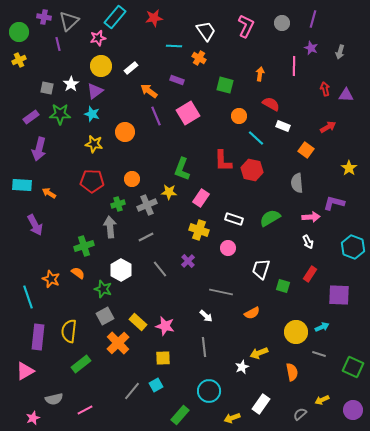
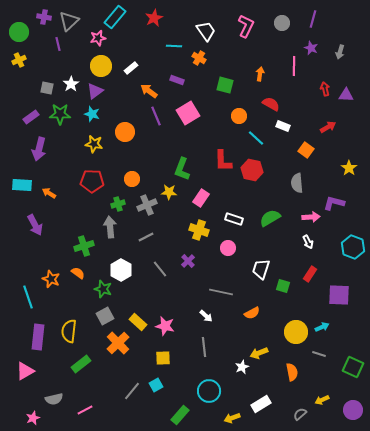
red star at (154, 18): rotated 18 degrees counterclockwise
white rectangle at (261, 404): rotated 24 degrees clockwise
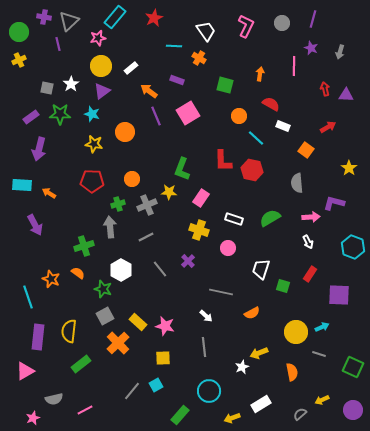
purple triangle at (95, 91): moved 7 px right
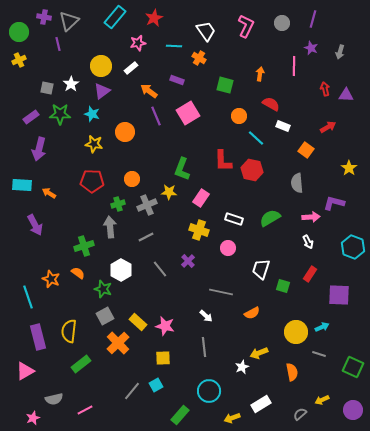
pink star at (98, 38): moved 40 px right, 5 px down
purple rectangle at (38, 337): rotated 20 degrees counterclockwise
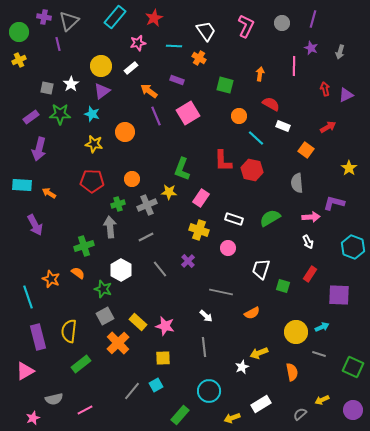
purple triangle at (346, 95): rotated 28 degrees counterclockwise
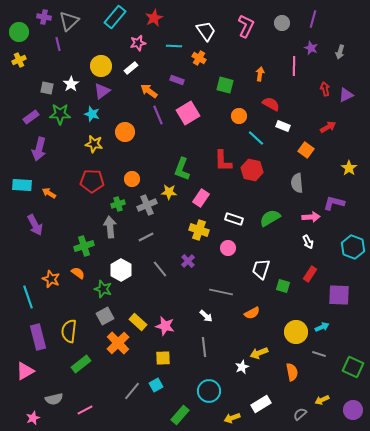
purple line at (156, 116): moved 2 px right, 1 px up
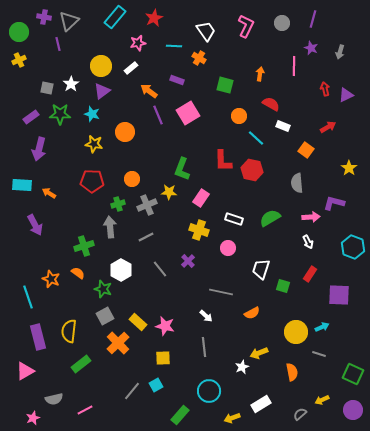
green square at (353, 367): moved 7 px down
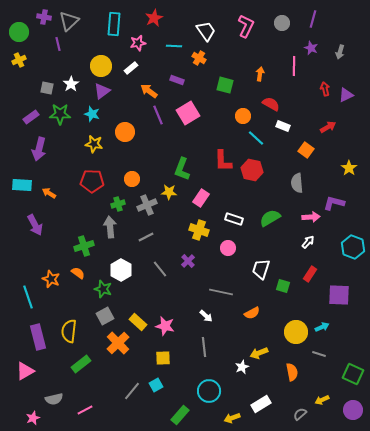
cyan rectangle at (115, 17): moved 1 px left, 7 px down; rotated 35 degrees counterclockwise
orange circle at (239, 116): moved 4 px right
white arrow at (308, 242): rotated 112 degrees counterclockwise
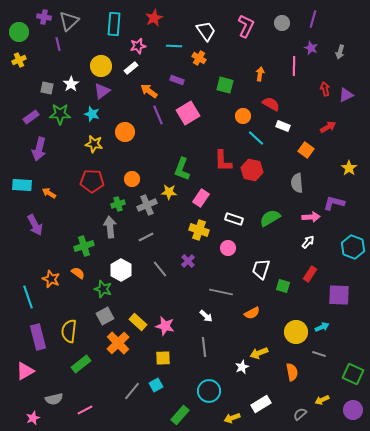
pink star at (138, 43): moved 3 px down
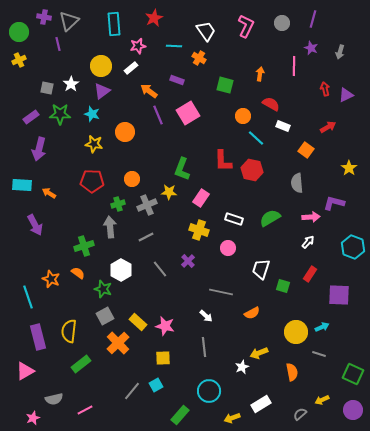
cyan rectangle at (114, 24): rotated 10 degrees counterclockwise
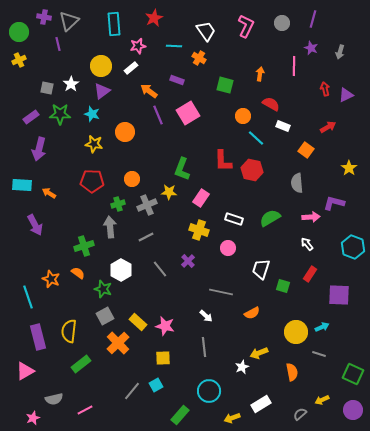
white arrow at (308, 242): moved 1 px left, 2 px down; rotated 80 degrees counterclockwise
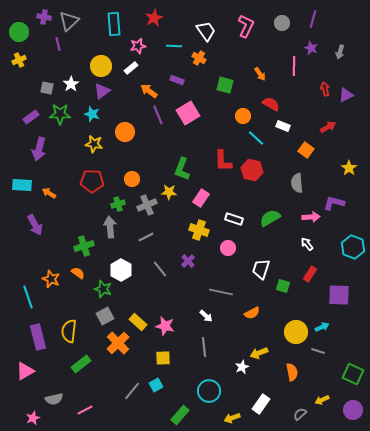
orange arrow at (260, 74): rotated 136 degrees clockwise
gray line at (319, 354): moved 1 px left, 3 px up
white rectangle at (261, 404): rotated 24 degrees counterclockwise
